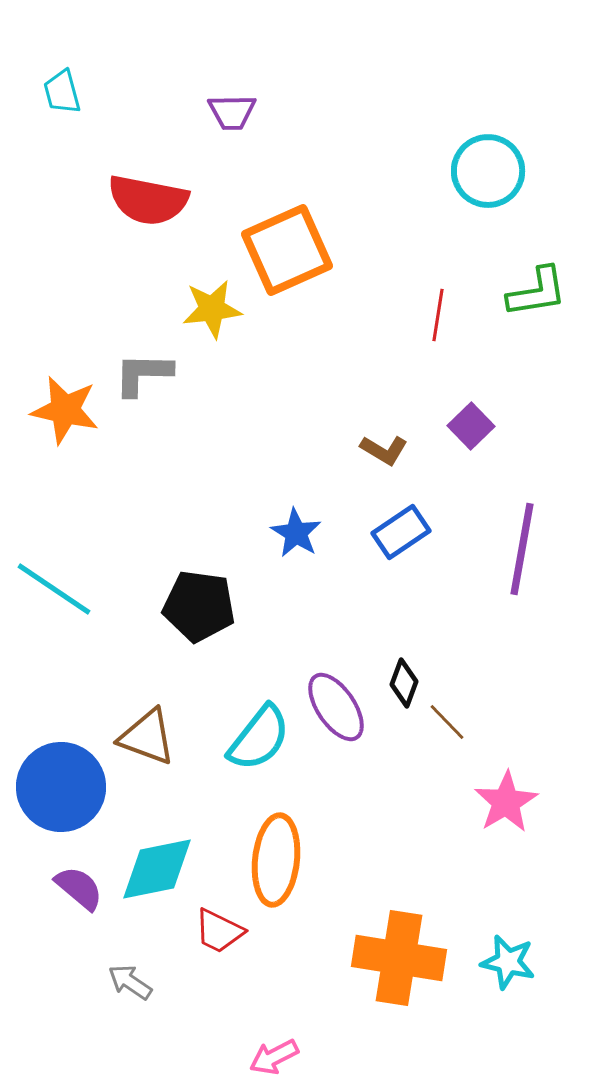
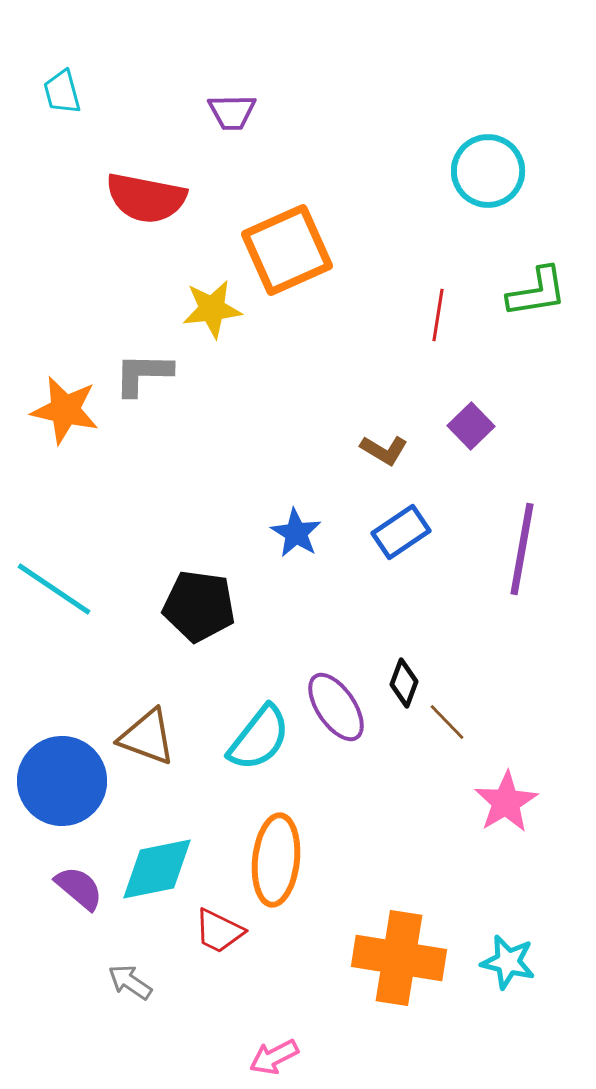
red semicircle: moved 2 px left, 2 px up
blue circle: moved 1 px right, 6 px up
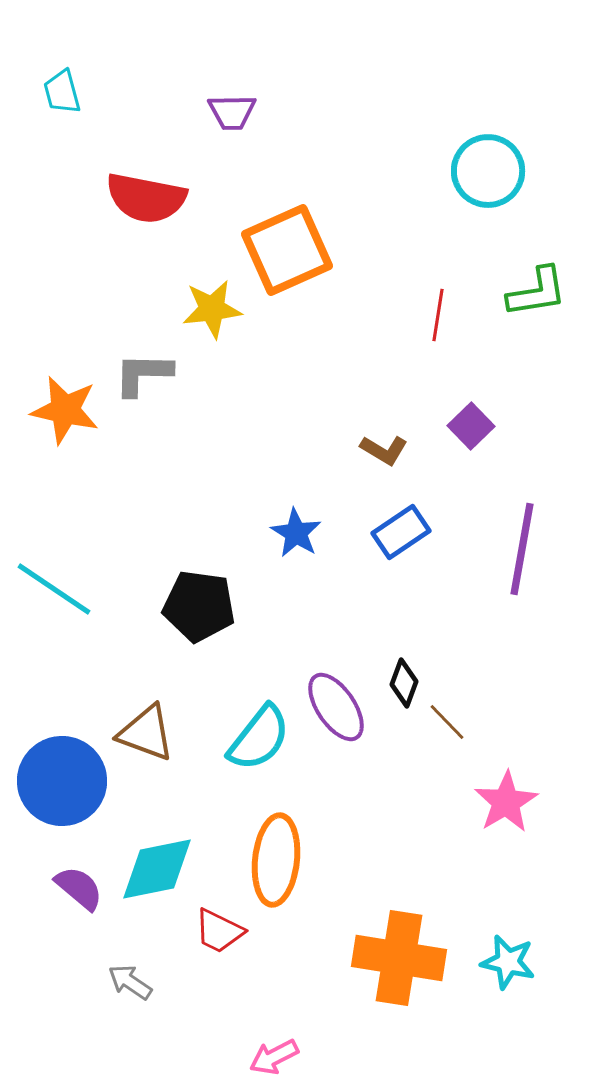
brown triangle: moved 1 px left, 4 px up
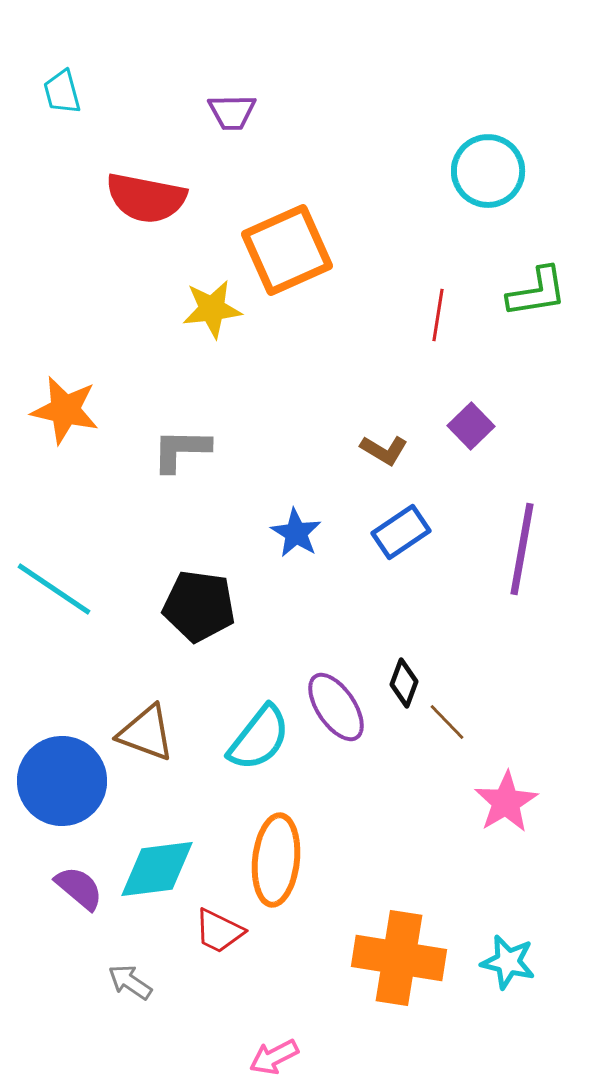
gray L-shape: moved 38 px right, 76 px down
cyan diamond: rotated 4 degrees clockwise
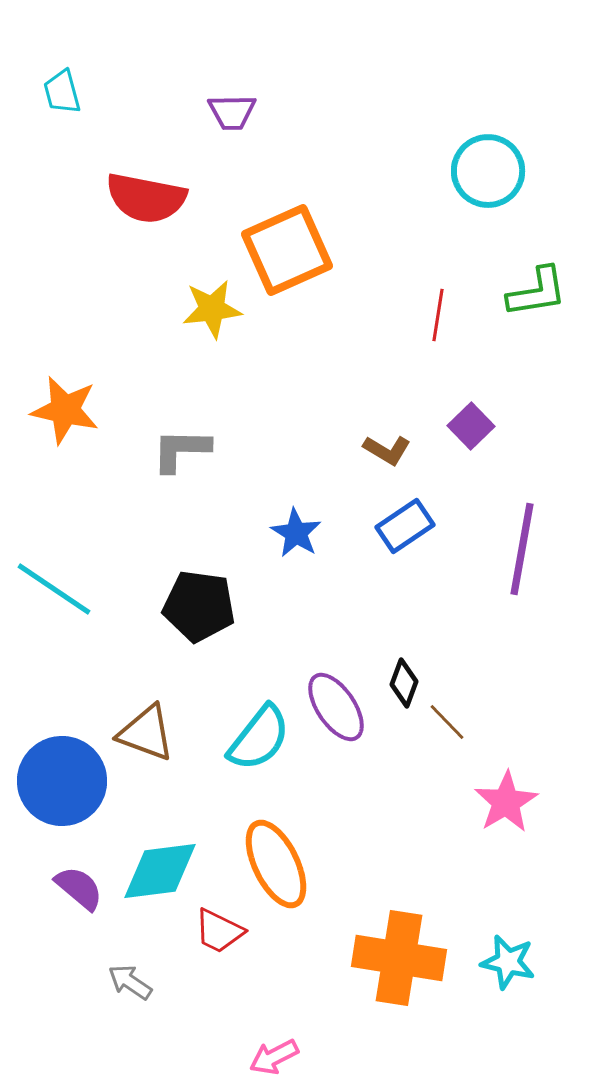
brown L-shape: moved 3 px right
blue rectangle: moved 4 px right, 6 px up
orange ellipse: moved 4 px down; rotated 32 degrees counterclockwise
cyan diamond: moved 3 px right, 2 px down
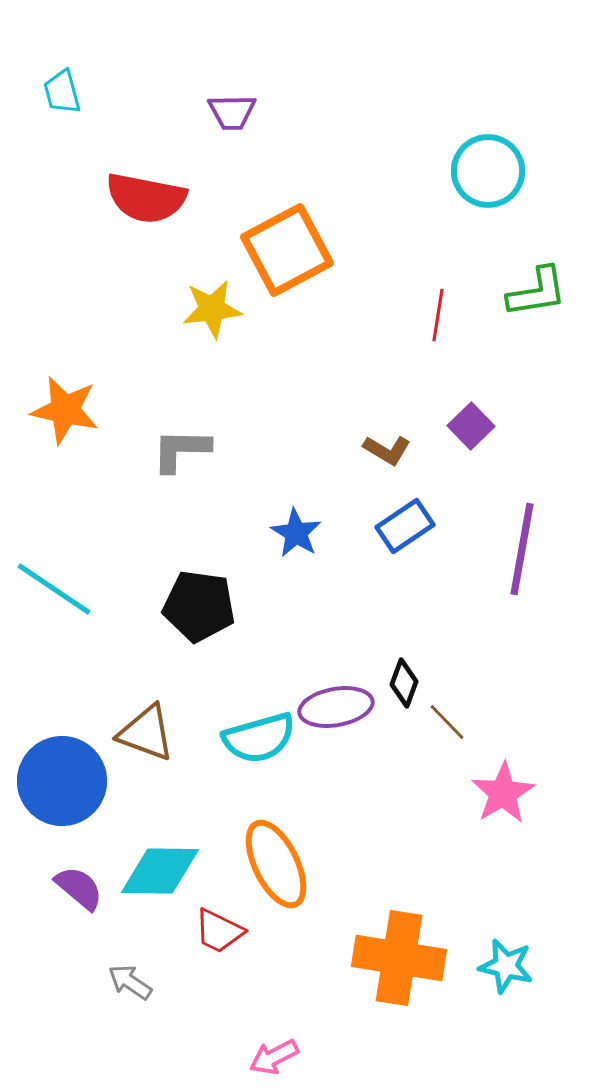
orange square: rotated 4 degrees counterclockwise
purple ellipse: rotated 66 degrees counterclockwise
cyan semicircle: rotated 36 degrees clockwise
pink star: moved 3 px left, 9 px up
cyan diamond: rotated 8 degrees clockwise
cyan star: moved 2 px left, 4 px down
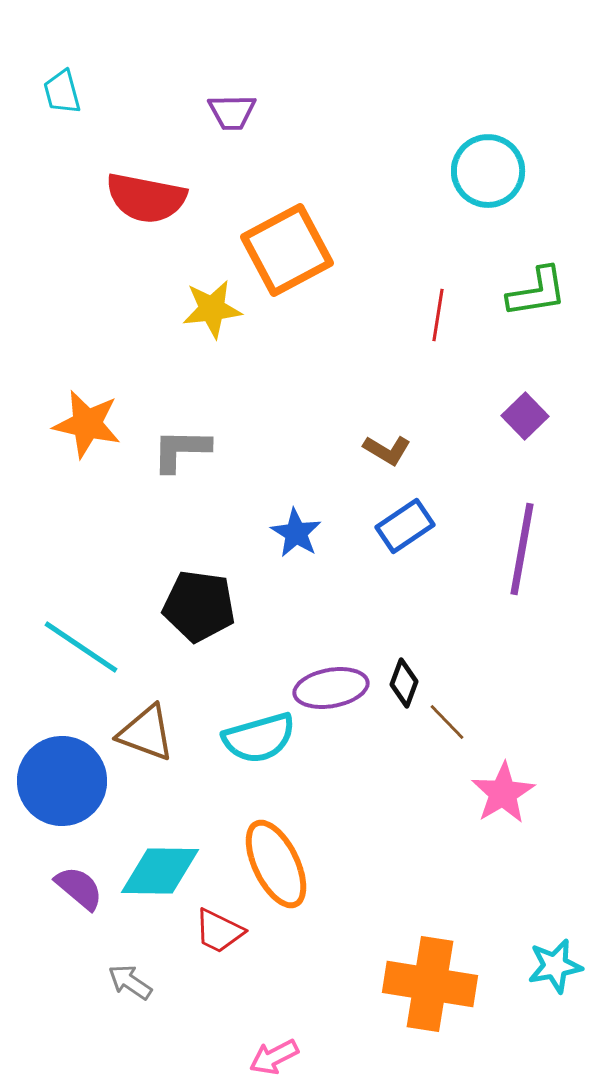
orange star: moved 22 px right, 14 px down
purple square: moved 54 px right, 10 px up
cyan line: moved 27 px right, 58 px down
purple ellipse: moved 5 px left, 19 px up
orange cross: moved 31 px right, 26 px down
cyan star: moved 49 px right; rotated 24 degrees counterclockwise
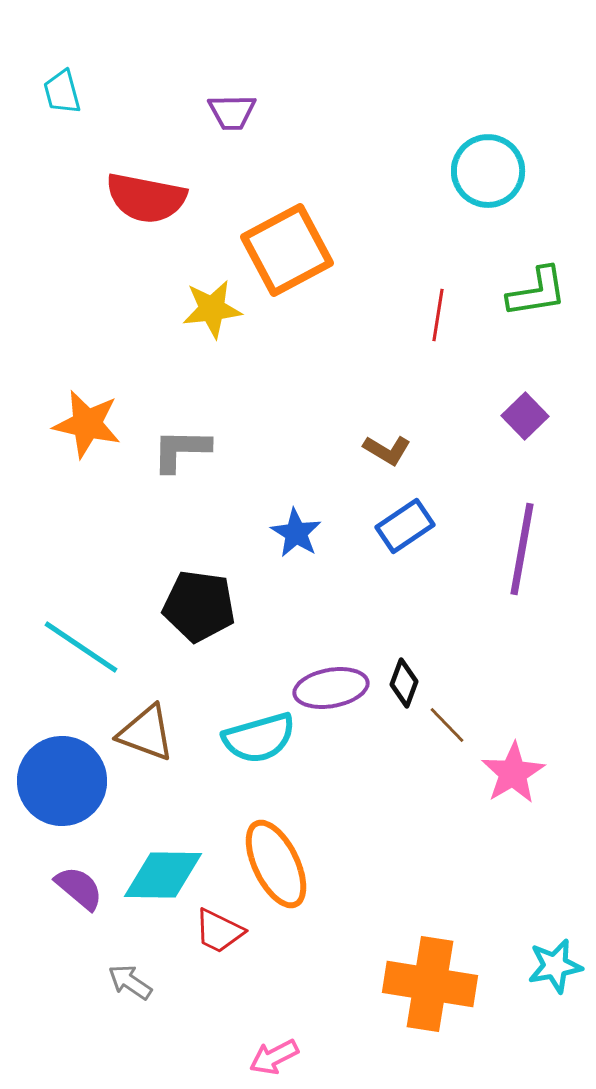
brown line: moved 3 px down
pink star: moved 10 px right, 20 px up
cyan diamond: moved 3 px right, 4 px down
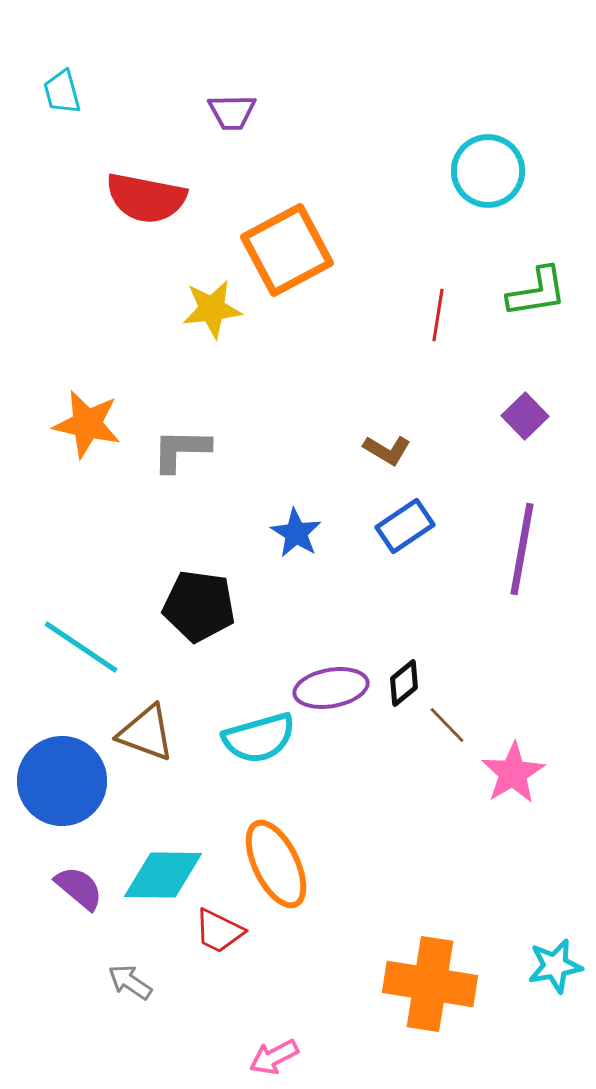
black diamond: rotated 30 degrees clockwise
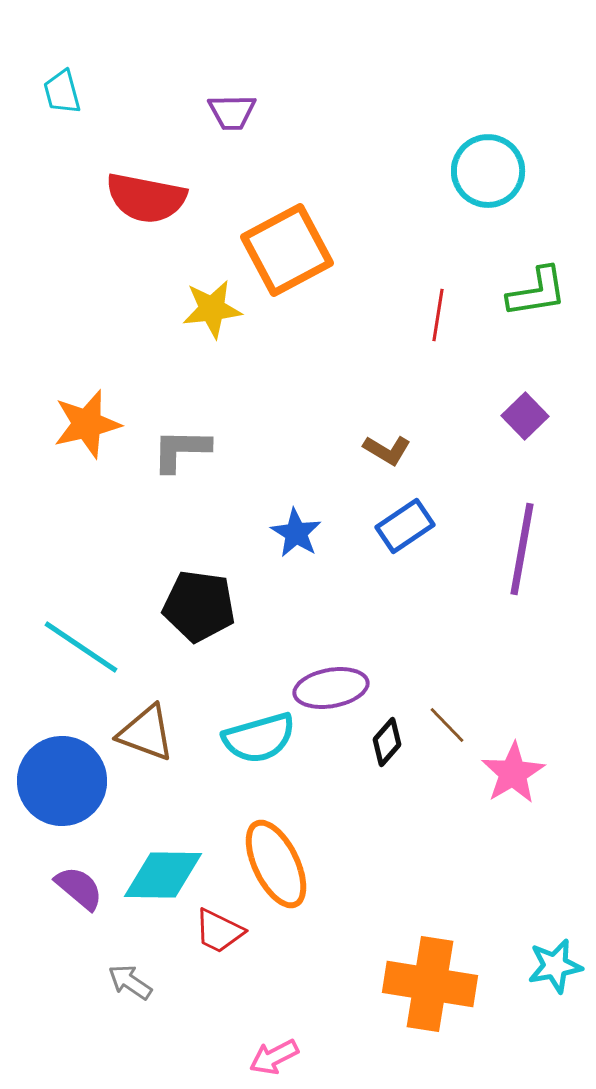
orange star: rotated 26 degrees counterclockwise
black diamond: moved 17 px left, 59 px down; rotated 9 degrees counterclockwise
